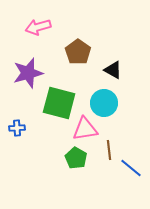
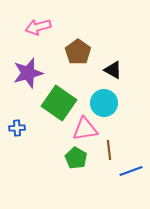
green square: rotated 20 degrees clockwise
blue line: moved 3 px down; rotated 60 degrees counterclockwise
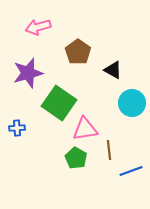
cyan circle: moved 28 px right
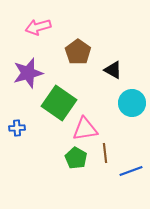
brown line: moved 4 px left, 3 px down
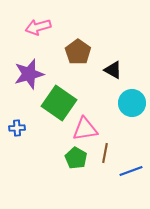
purple star: moved 1 px right, 1 px down
brown line: rotated 18 degrees clockwise
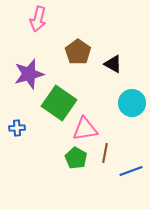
pink arrow: moved 8 px up; rotated 60 degrees counterclockwise
black triangle: moved 6 px up
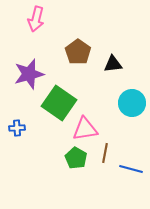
pink arrow: moved 2 px left
black triangle: rotated 36 degrees counterclockwise
blue line: moved 2 px up; rotated 35 degrees clockwise
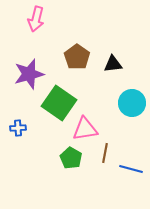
brown pentagon: moved 1 px left, 5 px down
blue cross: moved 1 px right
green pentagon: moved 5 px left
